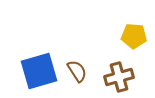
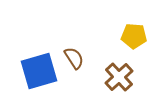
brown semicircle: moved 3 px left, 13 px up
brown cross: rotated 28 degrees counterclockwise
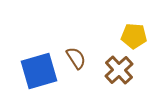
brown semicircle: moved 2 px right
brown cross: moved 7 px up
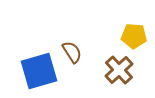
brown semicircle: moved 4 px left, 6 px up
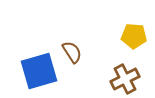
brown cross: moved 6 px right, 9 px down; rotated 16 degrees clockwise
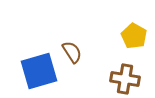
yellow pentagon: rotated 25 degrees clockwise
brown cross: rotated 36 degrees clockwise
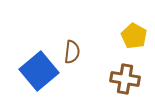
brown semicircle: rotated 40 degrees clockwise
blue square: rotated 24 degrees counterclockwise
